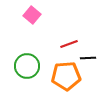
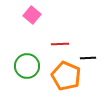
red line: moved 9 px left; rotated 18 degrees clockwise
orange pentagon: rotated 28 degrees clockwise
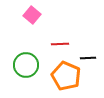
green circle: moved 1 px left, 1 px up
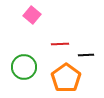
black line: moved 2 px left, 3 px up
green circle: moved 2 px left, 2 px down
orange pentagon: moved 2 px down; rotated 12 degrees clockwise
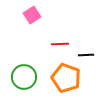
pink square: rotated 18 degrees clockwise
green circle: moved 10 px down
orange pentagon: rotated 16 degrees counterclockwise
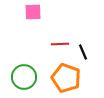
pink square: moved 1 px right, 3 px up; rotated 30 degrees clockwise
black line: moved 3 px left, 3 px up; rotated 70 degrees clockwise
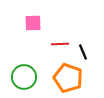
pink square: moved 11 px down
orange pentagon: moved 2 px right
